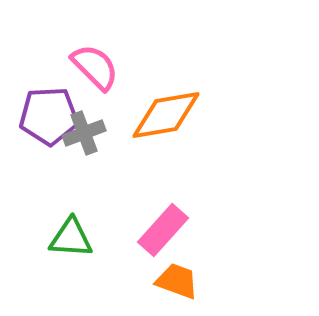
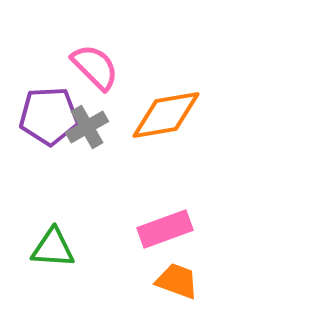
gray cross: moved 3 px right, 6 px up; rotated 9 degrees counterclockwise
pink rectangle: moved 2 px right, 1 px up; rotated 28 degrees clockwise
green triangle: moved 18 px left, 10 px down
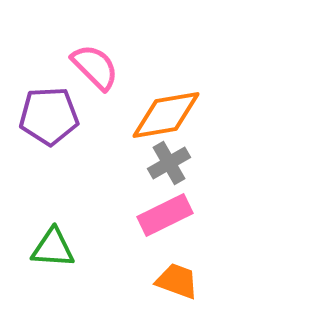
gray cross: moved 82 px right, 36 px down
pink rectangle: moved 14 px up; rotated 6 degrees counterclockwise
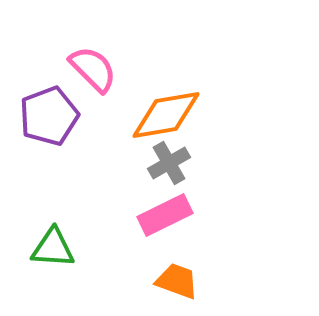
pink semicircle: moved 2 px left, 2 px down
purple pentagon: rotated 18 degrees counterclockwise
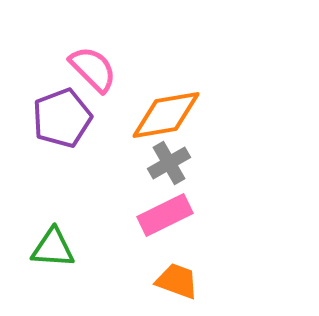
purple pentagon: moved 13 px right, 2 px down
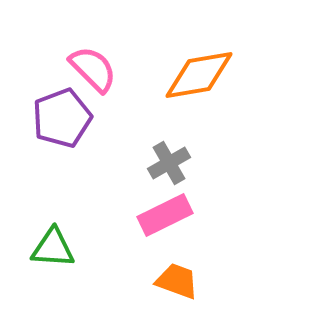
orange diamond: moved 33 px right, 40 px up
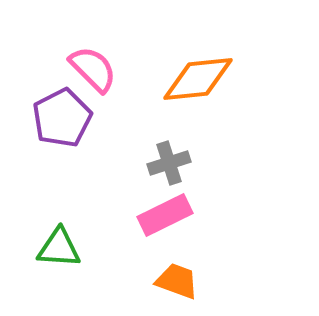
orange diamond: moved 1 px left, 4 px down; rotated 4 degrees clockwise
purple pentagon: rotated 6 degrees counterclockwise
gray cross: rotated 12 degrees clockwise
green triangle: moved 6 px right
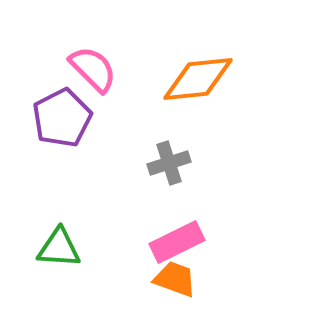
pink rectangle: moved 12 px right, 27 px down
orange trapezoid: moved 2 px left, 2 px up
